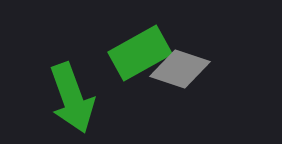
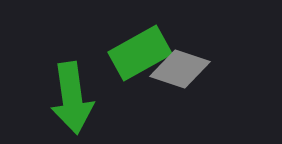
green arrow: rotated 12 degrees clockwise
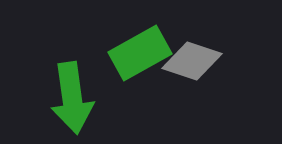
gray diamond: moved 12 px right, 8 px up
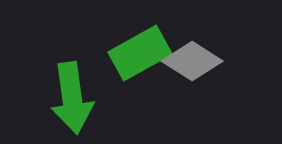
gray diamond: rotated 14 degrees clockwise
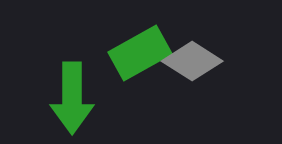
green arrow: rotated 8 degrees clockwise
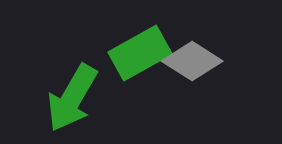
green arrow: rotated 30 degrees clockwise
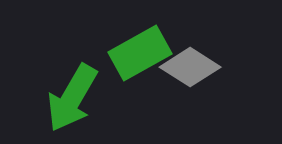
gray diamond: moved 2 px left, 6 px down
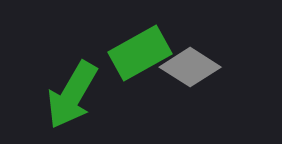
green arrow: moved 3 px up
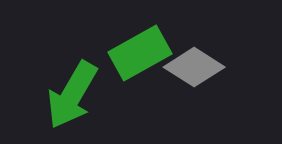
gray diamond: moved 4 px right
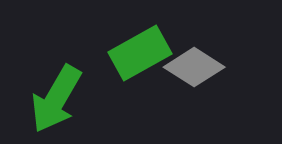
green arrow: moved 16 px left, 4 px down
